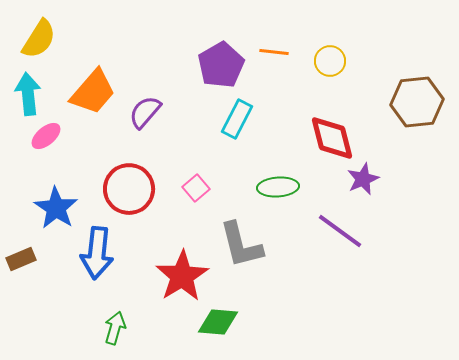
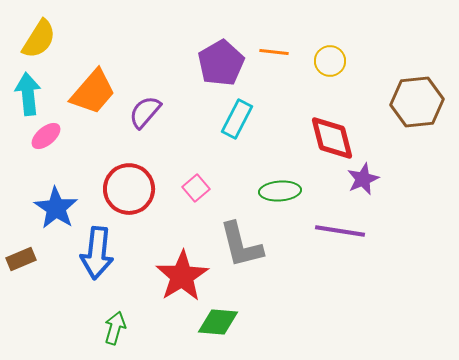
purple pentagon: moved 2 px up
green ellipse: moved 2 px right, 4 px down
purple line: rotated 27 degrees counterclockwise
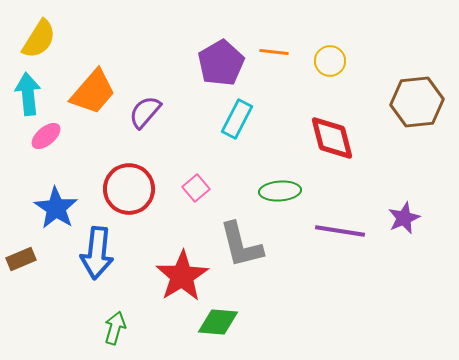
purple star: moved 41 px right, 39 px down
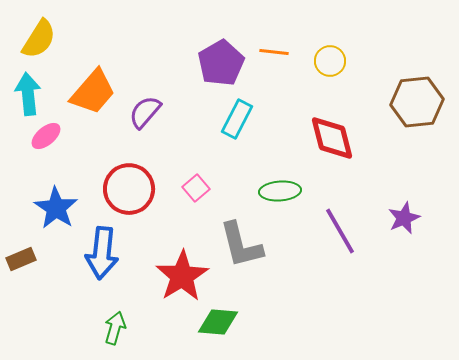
purple line: rotated 51 degrees clockwise
blue arrow: moved 5 px right
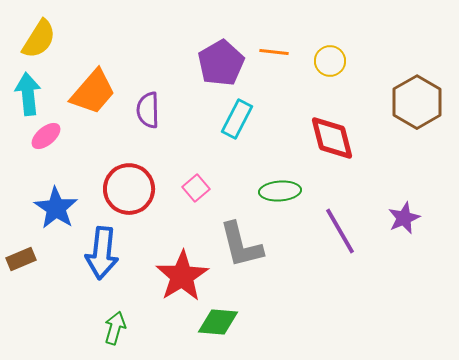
brown hexagon: rotated 24 degrees counterclockwise
purple semicircle: moved 3 px right, 2 px up; rotated 42 degrees counterclockwise
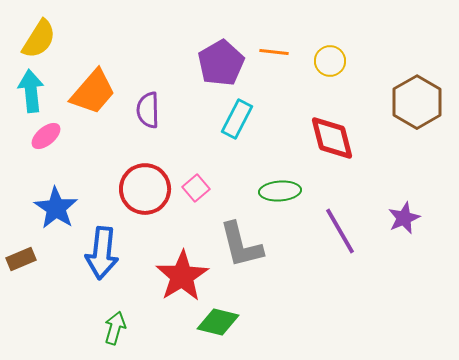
cyan arrow: moved 3 px right, 3 px up
red circle: moved 16 px right
green diamond: rotated 9 degrees clockwise
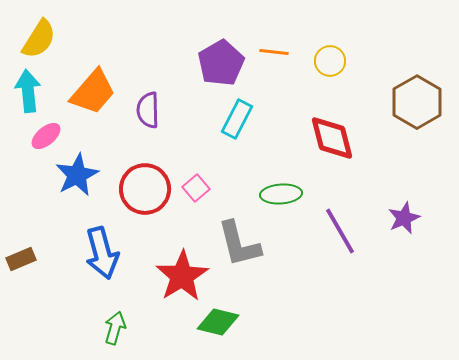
cyan arrow: moved 3 px left
green ellipse: moved 1 px right, 3 px down
blue star: moved 21 px right, 33 px up; rotated 12 degrees clockwise
gray L-shape: moved 2 px left, 1 px up
blue arrow: rotated 21 degrees counterclockwise
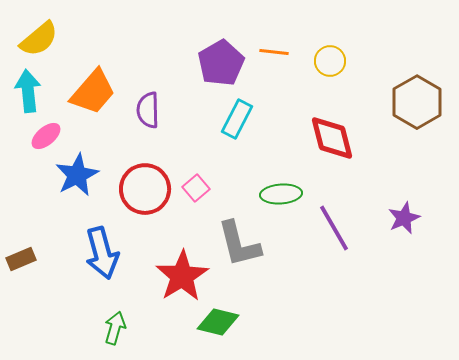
yellow semicircle: rotated 18 degrees clockwise
purple line: moved 6 px left, 3 px up
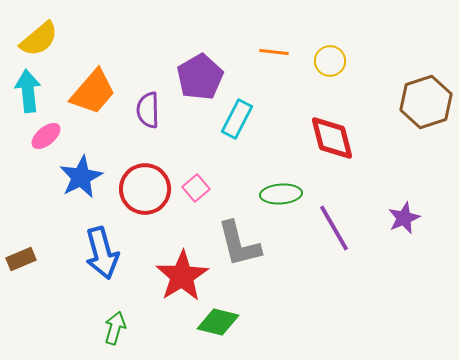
purple pentagon: moved 21 px left, 14 px down
brown hexagon: moved 9 px right; rotated 12 degrees clockwise
blue star: moved 4 px right, 2 px down
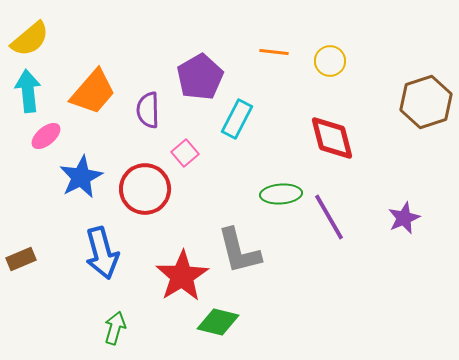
yellow semicircle: moved 9 px left
pink square: moved 11 px left, 35 px up
purple line: moved 5 px left, 11 px up
gray L-shape: moved 7 px down
